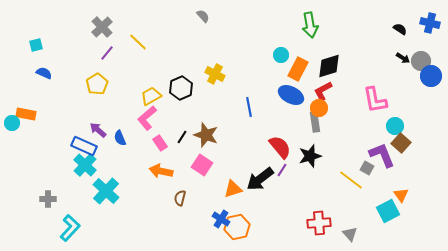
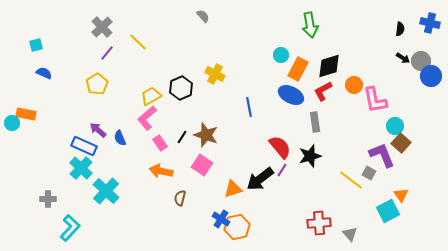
black semicircle at (400, 29): rotated 64 degrees clockwise
orange circle at (319, 108): moved 35 px right, 23 px up
cyan cross at (85, 165): moved 4 px left, 3 px down
gray square at (367, 168): moved 2 px right, 5 px down
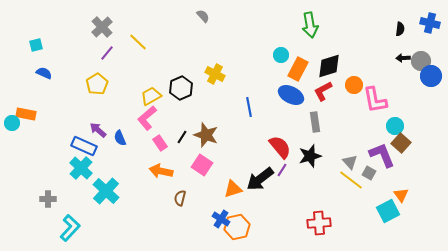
black arrow at (403, 58): rotated 144 degrees clockwise
gray triangle at (350, 234): moved 72 px up
